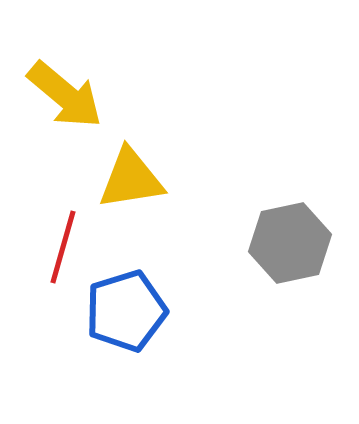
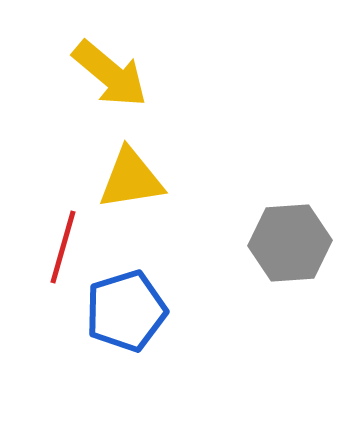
yellow arrow: moved 45 px right, 21 px up
gray hexagon: rotated 8 degrees clockwise
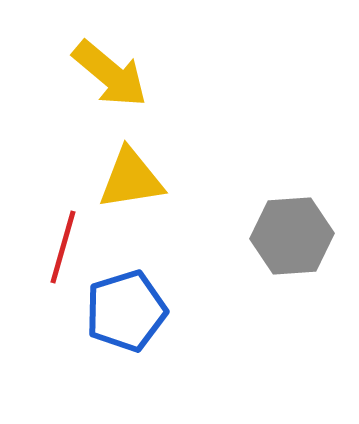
gray hexagon: moved 2 px right, 7 px up
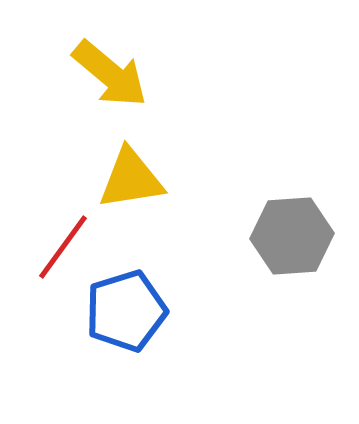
red line: rotated 20 degrees clockwise
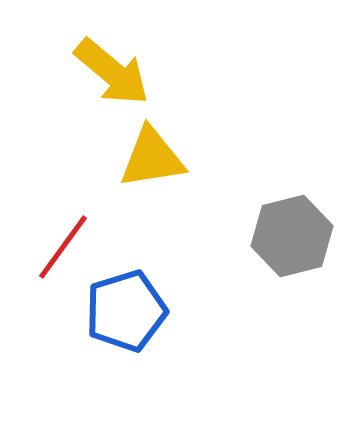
yellow arrow: moved 2 px right, 2 px up
yellow triangle: moved 21 px right, 21 px up
gray hexagon: rotated 10 degrees counterclockwise
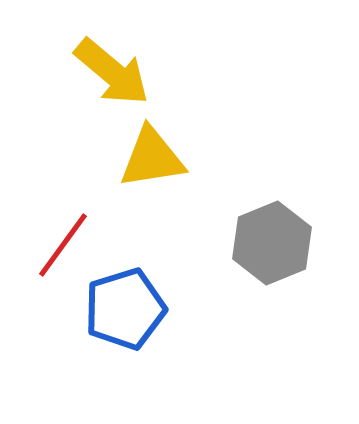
gray hexagon: moved 20 px left, 7 px down; rotated 8 degrees counterclockwise
red line: moved 2 px up
blue pentagon: moved 1 px left, 2 px up
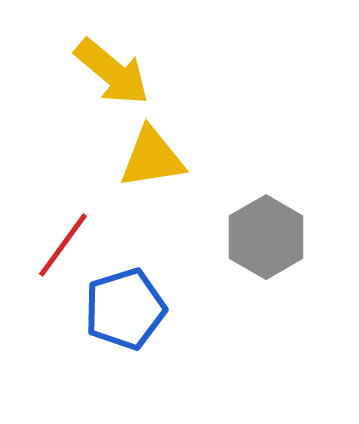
gray hexagon: moved 6 px left, 6 px up; rotated 8 degrees counterclockwise
